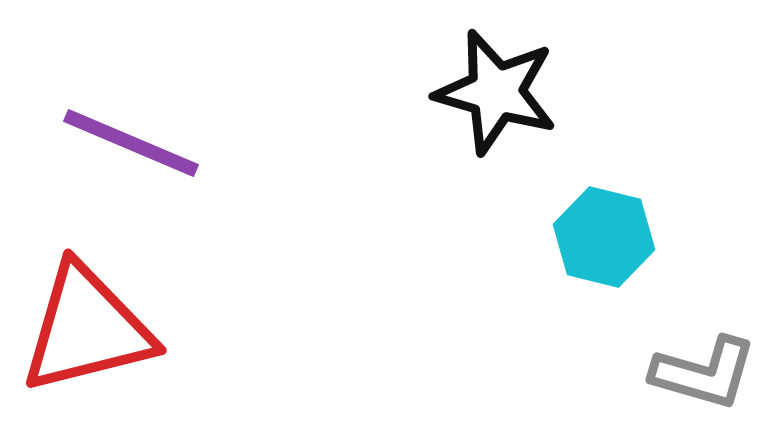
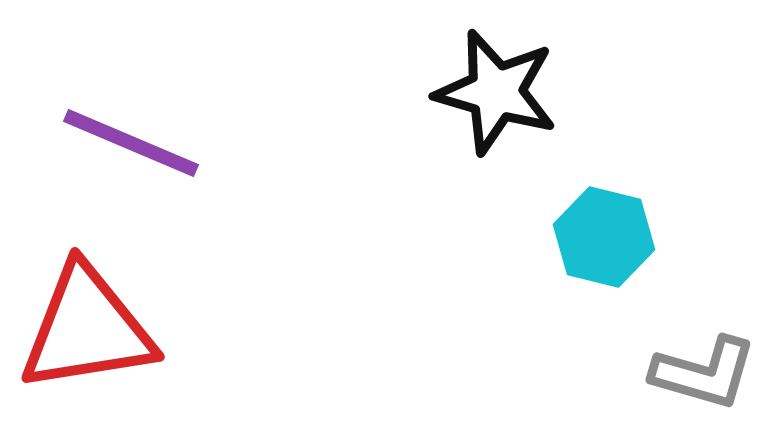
red triangle: rotated 5 degrees clockwise
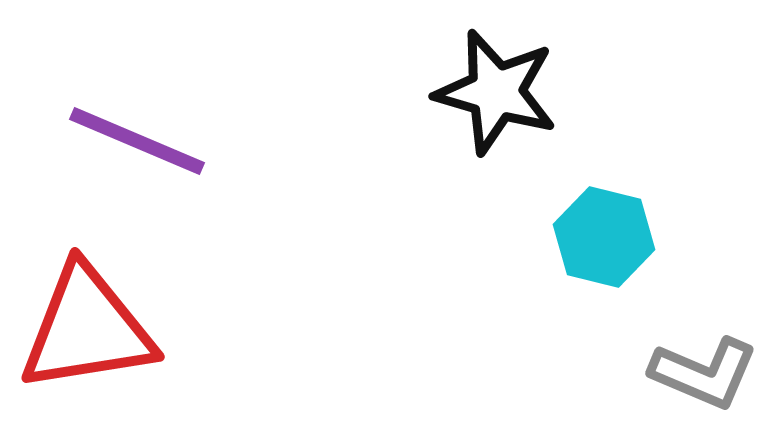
purple line: moved 6 px right, 2 px up
gray L-shape: rotated 7 degrees clockwise
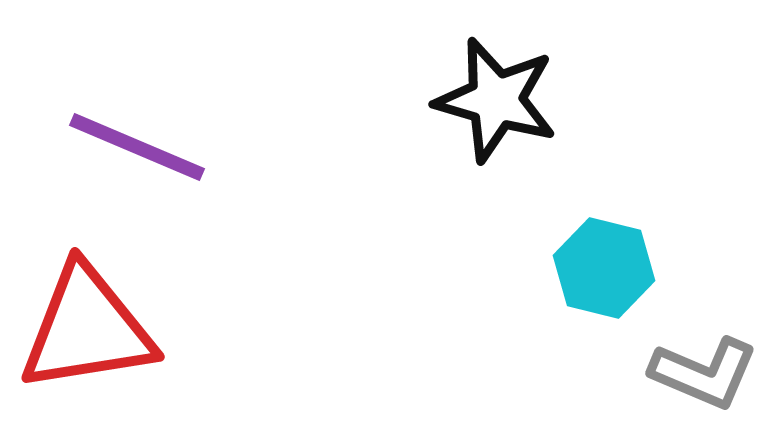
black star: moved 8 px down
purple line: moved 6 px down
cyan hexagon: moved 31 px down
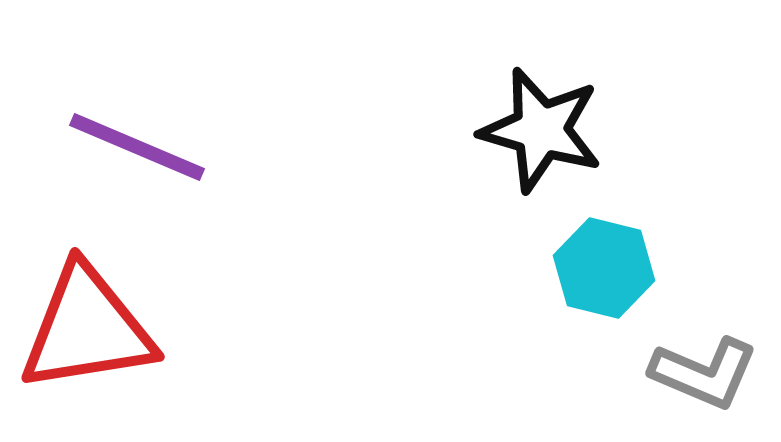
black star: moved 45 px right, 30 px down
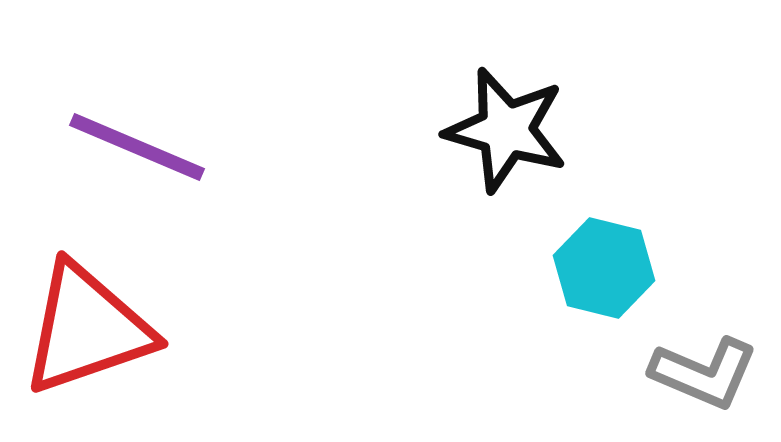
black star: moved 35 px left
red triangle: rotated 10 degrees counterclockwise
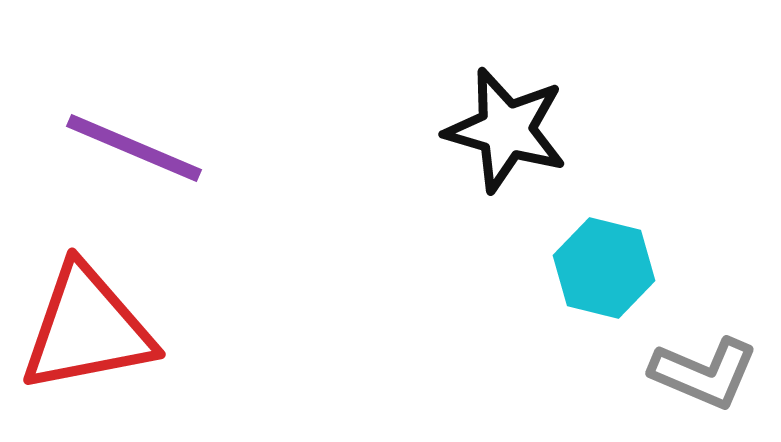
purple line: moved 3 px left, 1 px down
red triangle: rotated 8 degrees clockwise
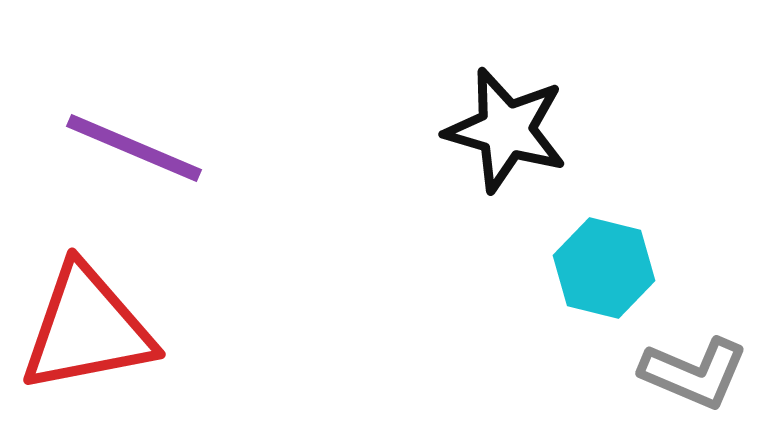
gray L-shape: moved 10 px left
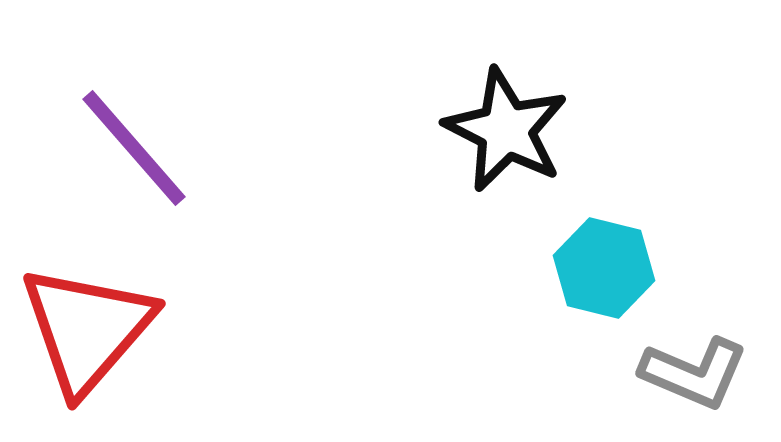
black star: rotated 11 degrees clockwise
purple line: rotated 26 degrees clockwise
red triangle: rotated 38 degrees counterclockwise
